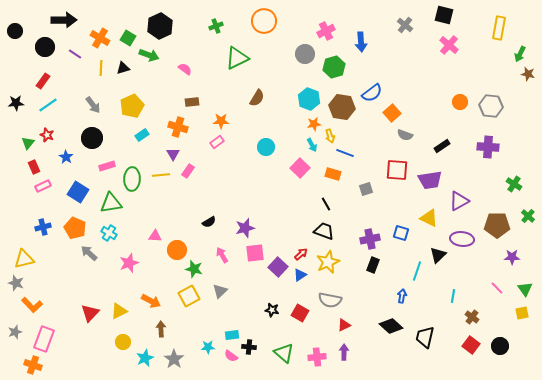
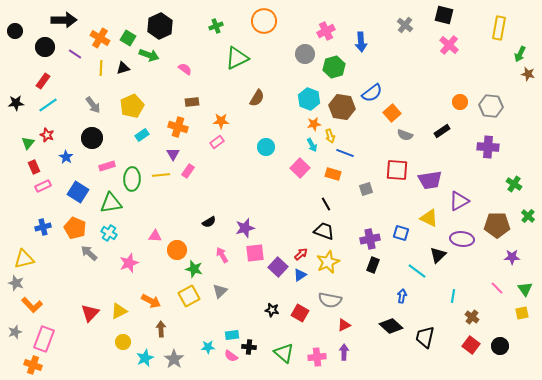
black rectangle at (442, 146): moved 15 px up
cyan line at (417, 271): rotated 72 degrees counterclockwise
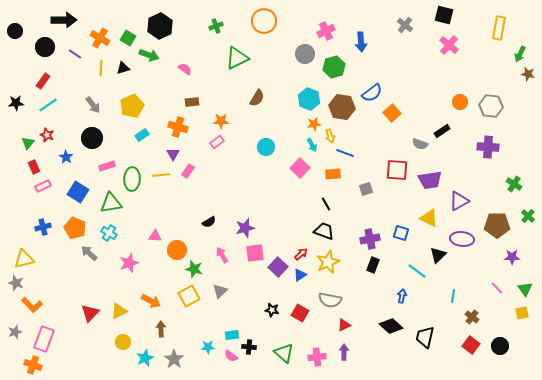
gray semicircle at (405, 135): moved 15 px right, 9 px down
orange rectangle at (333, 174): rotated 21 degrees counterclockwise
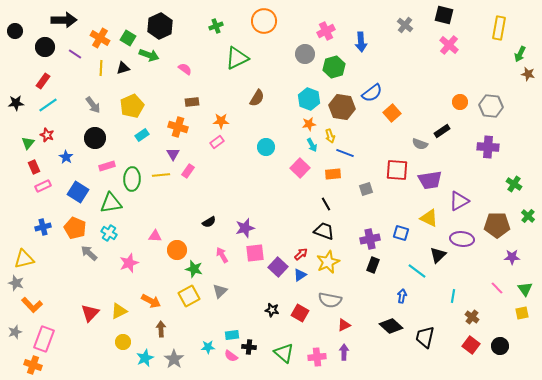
orange star at (314, 124): moved 5 px left
black circle at (92, 138): moved 3 px right
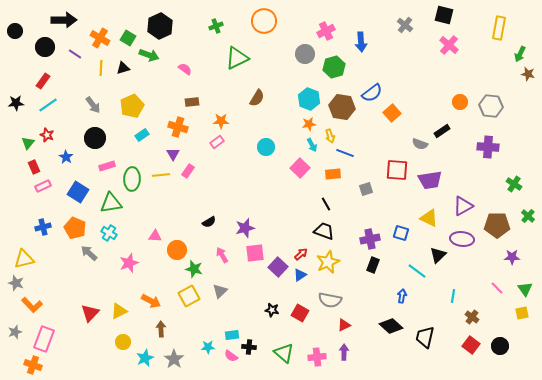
purple triangle at (459, 201): moved 4 px right, 5 px down
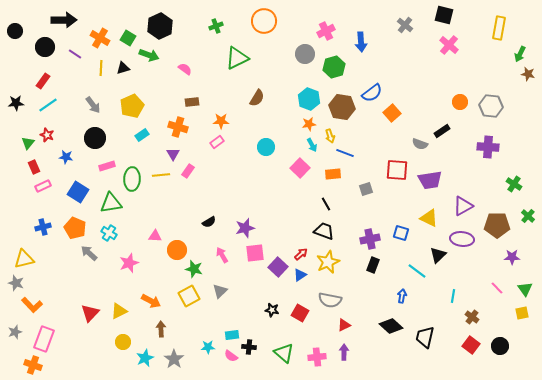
blue star at (66, 157): rotated 24 degrees counterclockwise
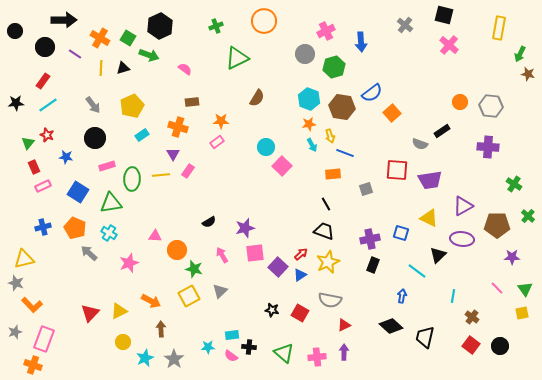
pink square at (300, 168): moved 18 px left, 2 px up
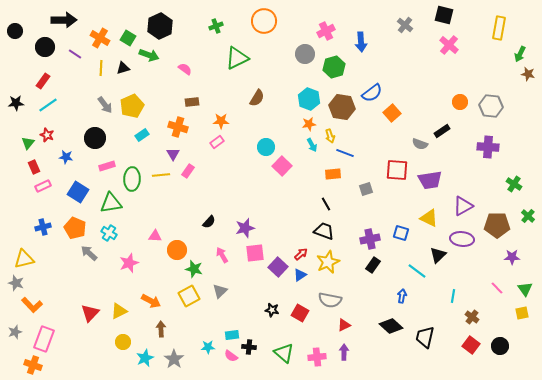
gray arrow at (93, 105): moved 12 px right
black semicircle at (209, 222): rotated 16 degrees counterclockwise
black rectangle at (373, 265): rotated 14 degrees clockwise
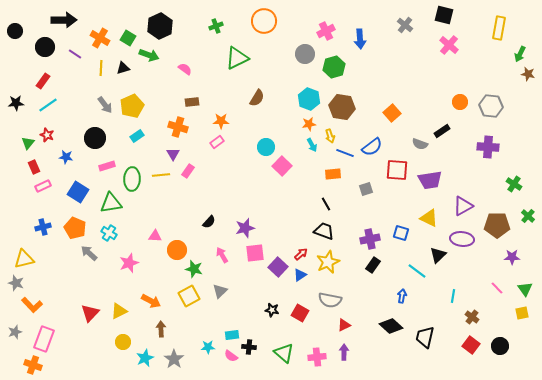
blue arrow at (361, 42): moved 1 px left, 3 px up
blue semicircle at (372, 93): moved 54 px down
cyan rectangle at (142, 135): moved 5 px left, 1 px down
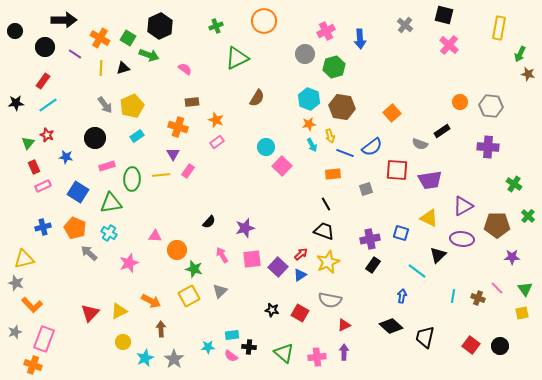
orange star at (221, 121): moved 5 px left, 1 px up; rotated 21 degrees clockwise
pink square at (255, 253): moved 3 px left, 6 px down
brown cross at (472, 317): moved 6 px right, 19 px up; rotated 16 degrees counterclockwise
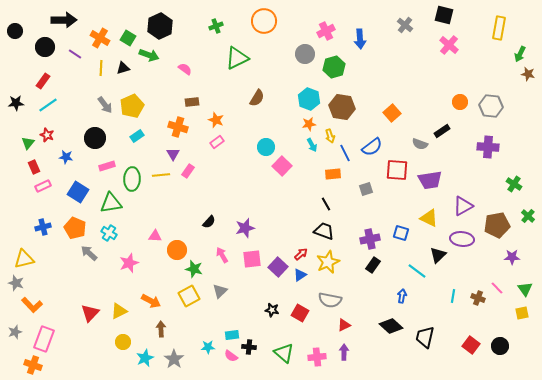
blue line at (345, 153): rotated 42 degrees clockwise
brown pentagon at (497, 225): rotated 10 degrees counterclockwise
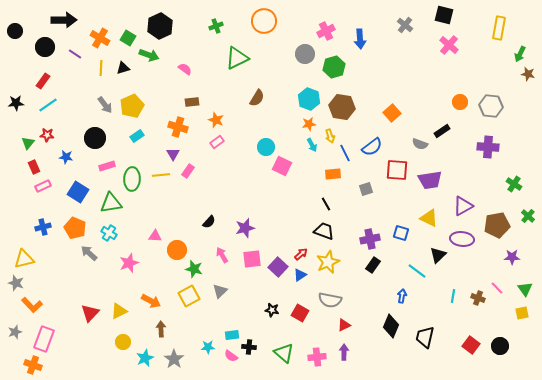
red star at (47, 135): rotated 16 degrees counterclockwise
pink square at (282, 166): rotated 18 degrees counterclockwise
black diamond at (391, 326): rotated 70 degrees clockwise
